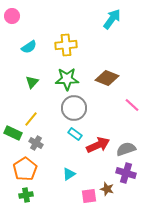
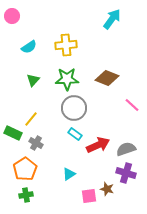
green triangle: moved 1 px right, 2 px up
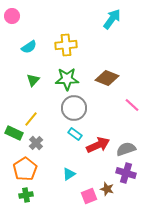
green rectangle: moved 1 px right
gray cross: rotated 16 degrees clockwise
pink square: rotated 14 degrees counterclockwise
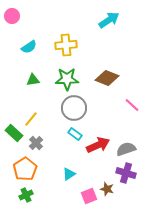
cyan arrow: moved 3 px left, 1 px down; rotated 20 degrees clockwise
green triangle: rotated 40 degrees clockwise
green rectangle: rotated 18 degrees clockwise
green cross: rotated 16 degrees counterclockwise
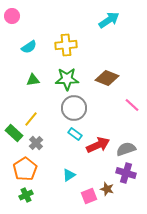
cyan triangle: moved 1 px down
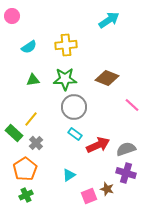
green star: moved 2 px left
gray circle: moved 1 px up
